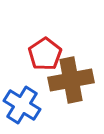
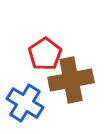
blue cross: moved 3 px right, 2 px up
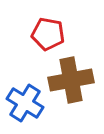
red pentagon: moved 3 px right, 20 px up; rotated 28 degrees counterclockwise
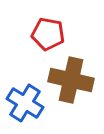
brown cross: rotated 24 degrees clockwise
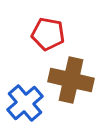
blue cross: rotated 18 degrees clockwise
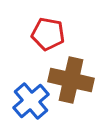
blue cross: moved 6 px right, 2 px up
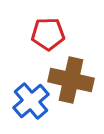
red pentagon: rotated 12 degrees counterclockwise
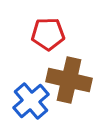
brown cross: moved 2 px left
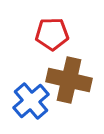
red pentagon: moved 4 px right
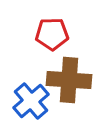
brown cross: rotated 9 degrees counterclockwise
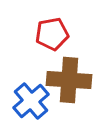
red pentagon: rotated 8 degrees counterclockwise
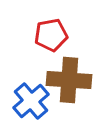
red pentagon: moved 1 px left, 1 px down
